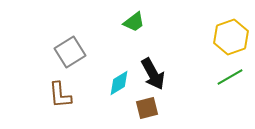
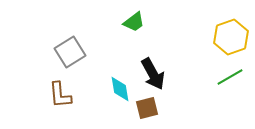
cyan diamond: moved 1 px right, 6 px down; rotated 68 degrees counterclockwise
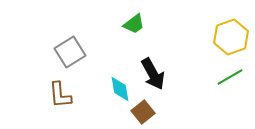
green trapezoid: moved 2 px down
brown square: moved 4 px left, 4 px down; rotated 25 degrees counterclockwise
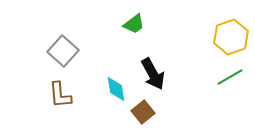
gray square: moved 7 px left, 1 px up; rotated 16 degrees counterclockwise
cyan diamond: moved 4 px left
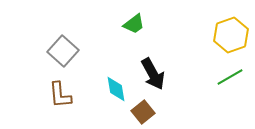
yellow hexagon: moved 2 px up
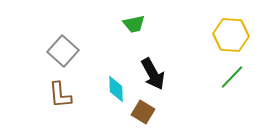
green trapezoid: rotated 25 degrees clockwise
yellow hexagon: rotated 24 degrees clockwise
green line: moved 2 px right; rotated 16 degrees counterclockwise
cyan diamond: rotated 8 degrees clockwise
brown square: rotated 20 degrees counterclockwise
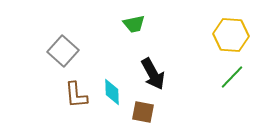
cyan diamond: moved 4 px left, 3 px down
brown L-shape: moved 16 px right
brown square: rotated 20 degrees counterclockwise
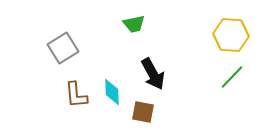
gray square: moved 3 px up; rotated 16 degrees clockwise
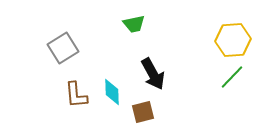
yellow hexagon: moved 2 px right, 5 px down; rotated 8 degrees counterclockwise
brown square: rotated 25 degrees counterclockwise
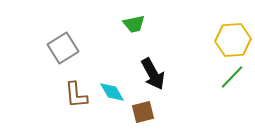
cyan diamond: rotated 28 degrees counterclockwise
